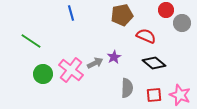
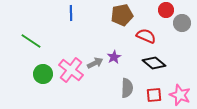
blue line: rotated 14 degrees clockwise
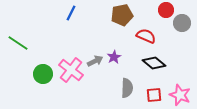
blue line: rotated 28 degrees clockwise
green line: moved 13 px left, 2 px down
gray arrow: moved 2 px up
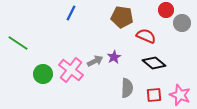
brown pentagon: moved 2 px down; rotated 20 degrees clockwise
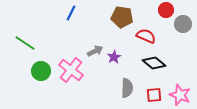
gray circle: moved 1 px right, 1 px down
green line: moved 7 px right
gray arrow: moved 10 px up
green circle: moved 2 px left, 3 px up
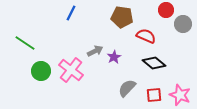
gray semicircle: rotated 138 degrees counterclockwise
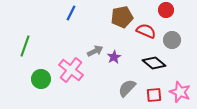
brown pentagon: rotated 20 degrees counterclockwise
gray circle: moved 11 px left, 16 px down
red semicircle: moved 5 px up
green line: moved 3 px down; rotated 75 degrees clockwise
green circle: moved 8 px down
pink star: moved 3 px up
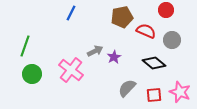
green circle: moved 9 px left, 5 px up
